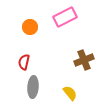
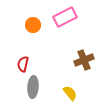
orange circle: moved 3 px right, 2 px up
red semicircle: moved 1 px left, 2 px down
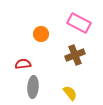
pink rectangle: moved 14 px right, 6 px down; rotated 55 degrees clockwise
orange circle: moved 8 px right, 9 px down
brown cross: moved 9 px left, 5 px up
red semicircle: rotated 70 degrees clockwise
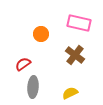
pink rectangle: rotated 15 degrees counterclockwise
brown cross: rotated 30 degrees counterclockwise
red semicircle: rotated 28 degrees counterclockwise
yellow semicircle: rotated 77 degrees counterclockwise
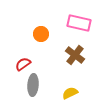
gray ellipse: moved 2 px up
